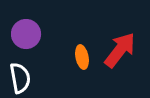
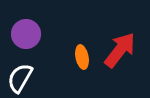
white semicircle: rotated 140 degrees counterclockwise
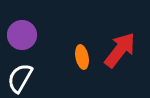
purple circle: moved 4 px left, 1 px down
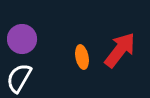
purple circle: moved 4 px down
white semicircle: moved 1 px left
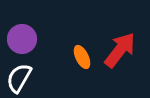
orange ellipse: rotated 15 degrees counterclockwise
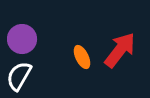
white semicircle: moved 2 px up
